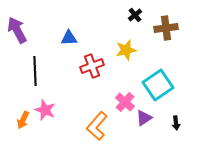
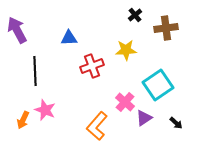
yellow star: rotated 10 degrees clockwise
black arrow: rotated 40 degrees counterclockwise
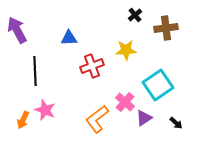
orange L-shape: moved 7 px up; rotated 12 degrees clockwise
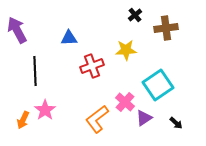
pink star: rotated 15 degrees clockwise
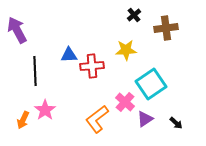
black cross: moved 1 px left
blue triangle: moved 17 px down
red cross: rotated 15 degrees clockwise
cyan square: moved 7 px left, 1 px up
purple triangle: moved 1 px right, 1 px down
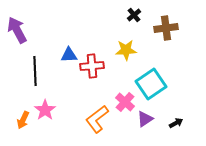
black arrow: rotated 72 degrees counterclockwise
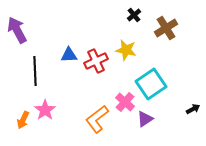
brown cross: rotated 25 degrees counterclockwise
yellow star: rotated 15 degrees clockwise
red cross: moved 4 px right, 5 px up; rotated 20 degrees counterclockwise
black arrow: moved 17 px right, 14 px up
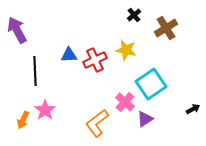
red cross: moved 1 px left, 1 px up
orange L-shape: moved 4 px down
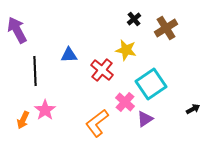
black cross: moved 4 px down
red cross: moved 7 px right, 10 px down; rotated 25 degrees counterclockwise
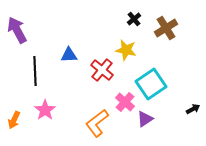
orange arrow: moved 9 px left
